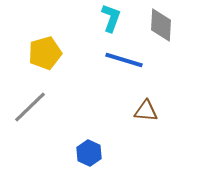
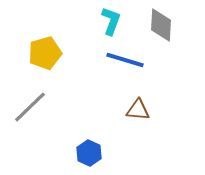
cyan L-shape: moved 3 px down
blue line: moved 1 px right
brown triangle: moved 8 px left, 1 px up
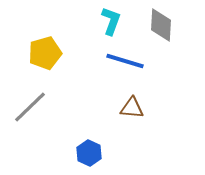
blue line: moved 1 px down
brown triangle: moved 6 px left, 2 px up
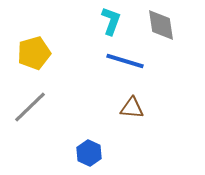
gray diamond: rotated 12 degrees counterclockwise
yellow pentagon: moved 11 px left
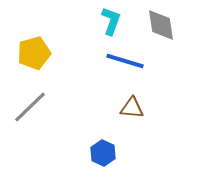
blue hexagon: moved 14 px right
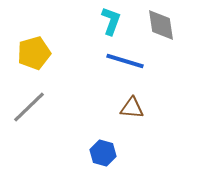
gray line: moved 1 px left
blue hexagon: rotated 10 degrees counterclockwise
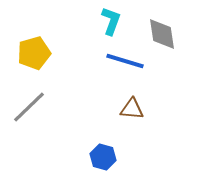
gray diamond: moved 1 px right, 9 px down
brown triangle: moved 1 px down
blue hexagon: moved 4 px down
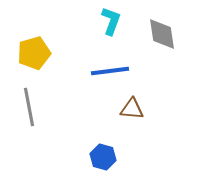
blue line: moved 15 px left, 10 px down; rotated 24 degrees counterclockwise
gray line: rotated 57 degrees counterclockwise
